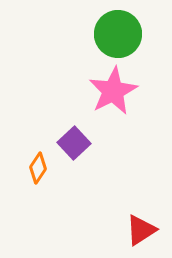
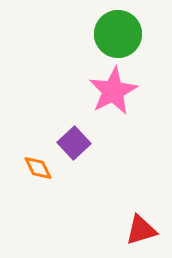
orange diamond: rotated 60 degrees counterclockwise
red triangle: rotated 16 degrees clockwise
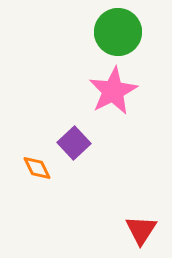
green circle: moved 2 px up
orange diamond: moved 1 px left
red triangle: rotated 40 degrees counterclockwise
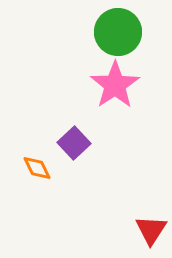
pink star: moved 2 px right, 6 px up; rotated 6 degrees counterclockwise
red triangle: moved 10 px right
